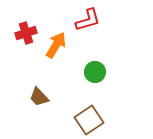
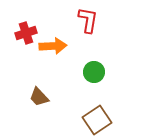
red L-shape: rotated 64 degrees counterclockwise
orange arrow: moved 3 px left, 1 px down; rotated 56 degrees clockwise
green circle: moved 1 px left
brown square: moved 8 px right
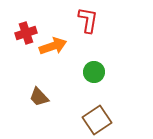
orange arrow: rotated 16 degrees counterclockwise
